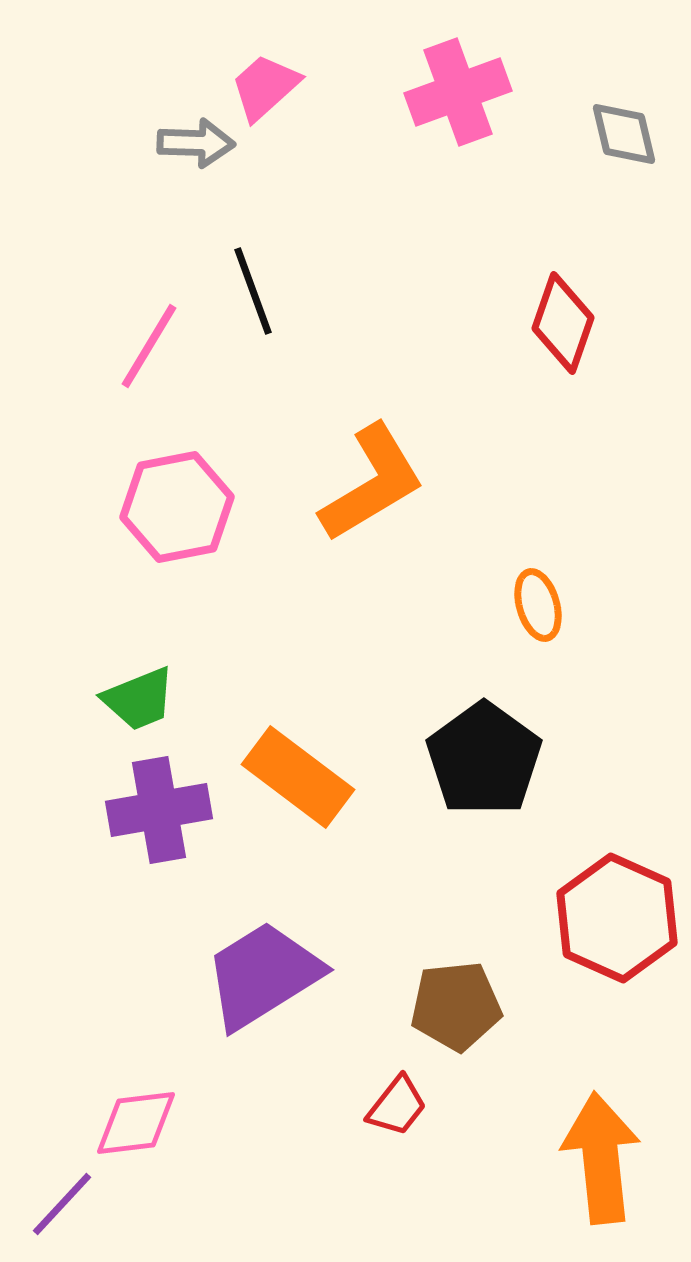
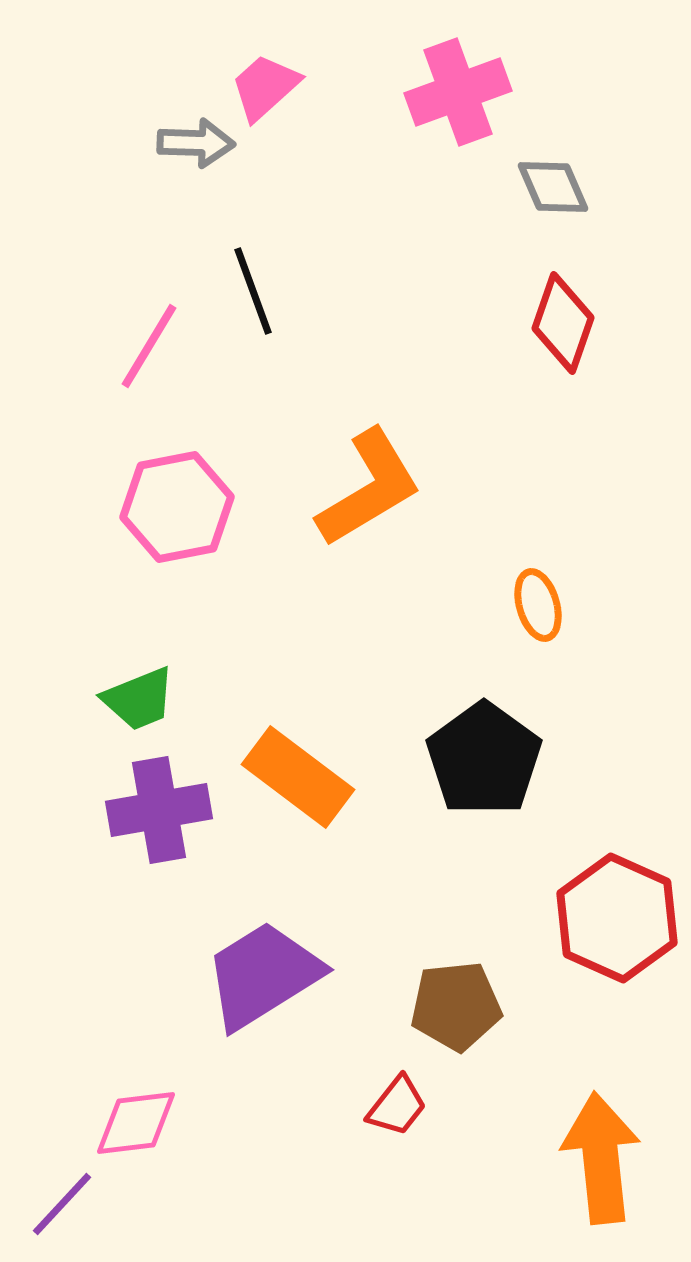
gray diamond: moved 71 px left, 53 px down; rotated 10 degrees counterclockwise
orange L-shape: moved 3 px left, 5 px down
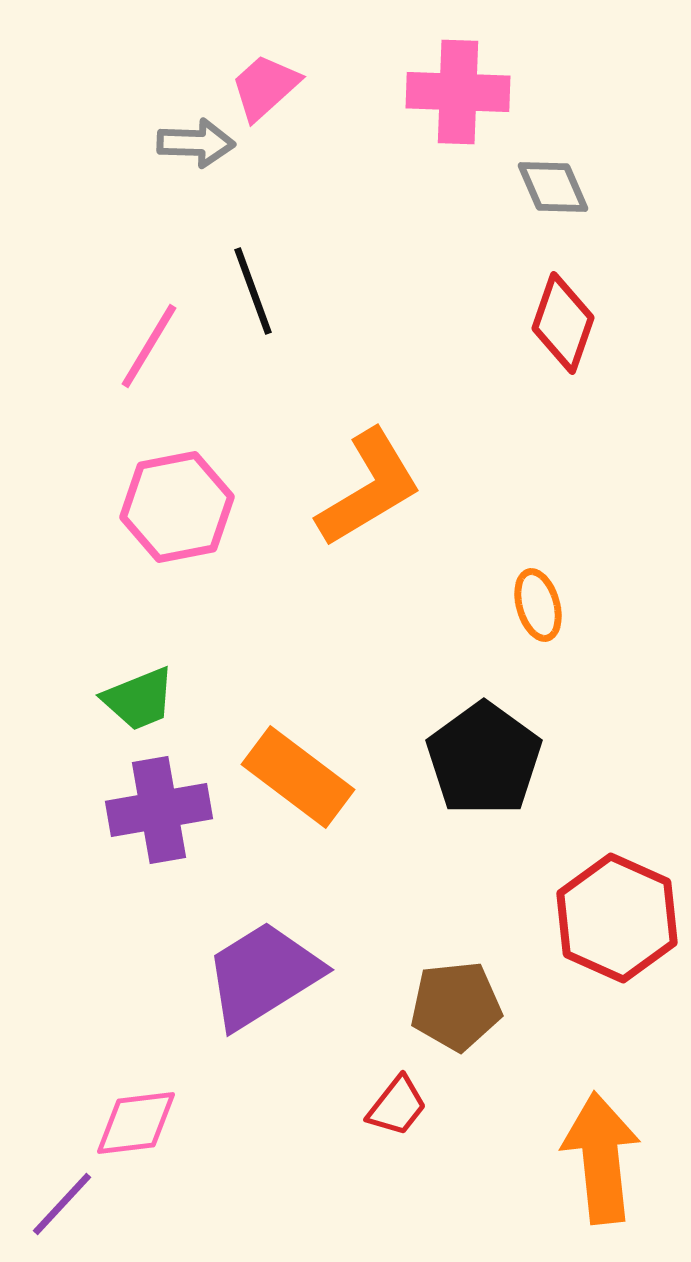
pink cross: rotated 22 degrees clockwise
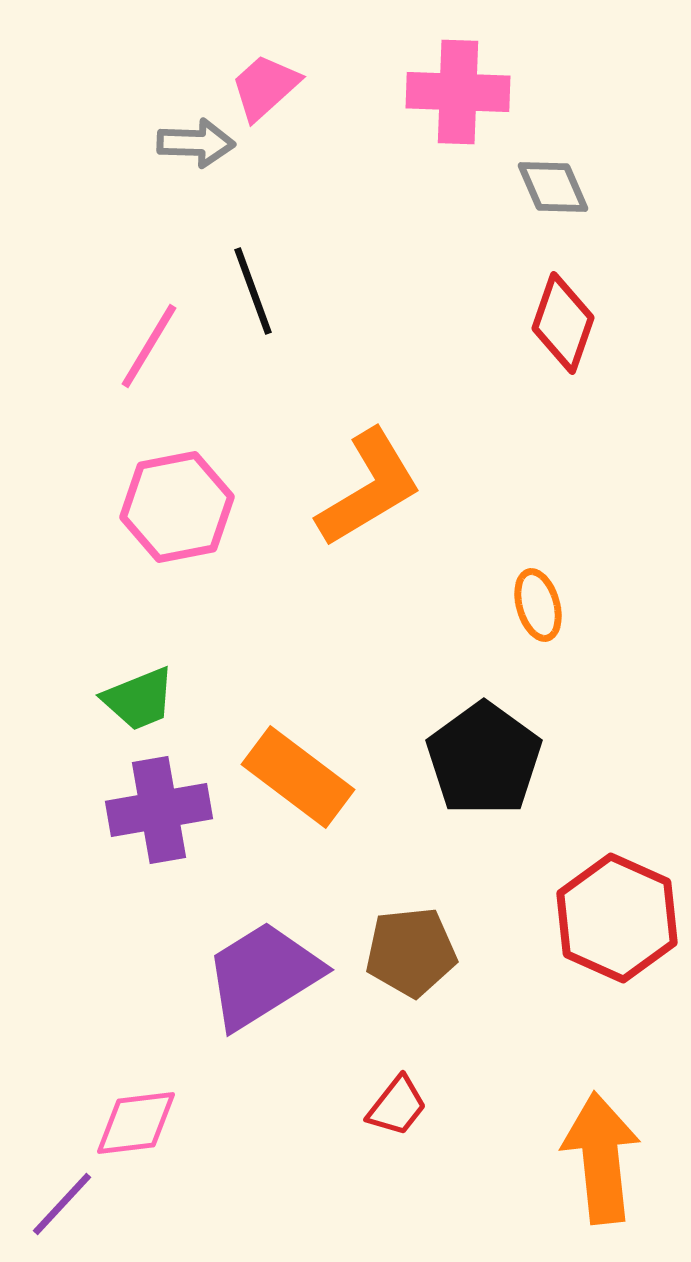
brown pentagon: moved 45 px left, 54 px up
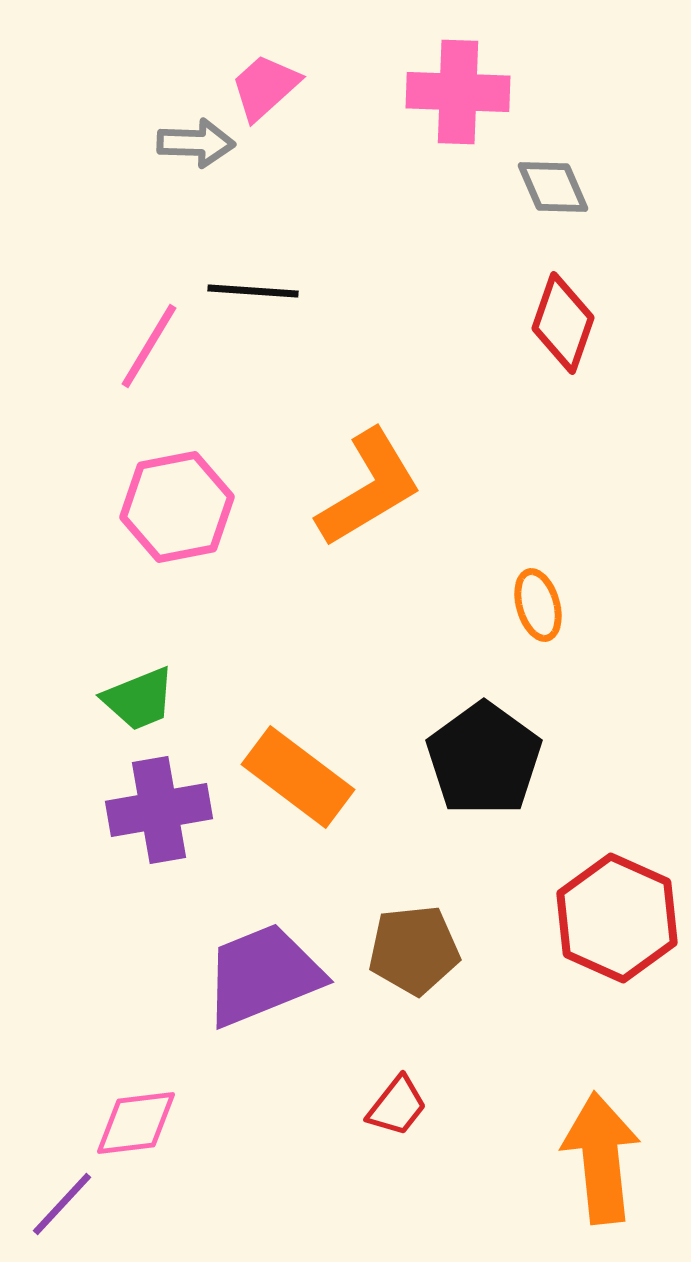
black line: rotated 66 degrees counterclockwise
brown pentagon: moved 3 px right, 2 px up
purple trapezoid: rotated 10 degrees clockwise
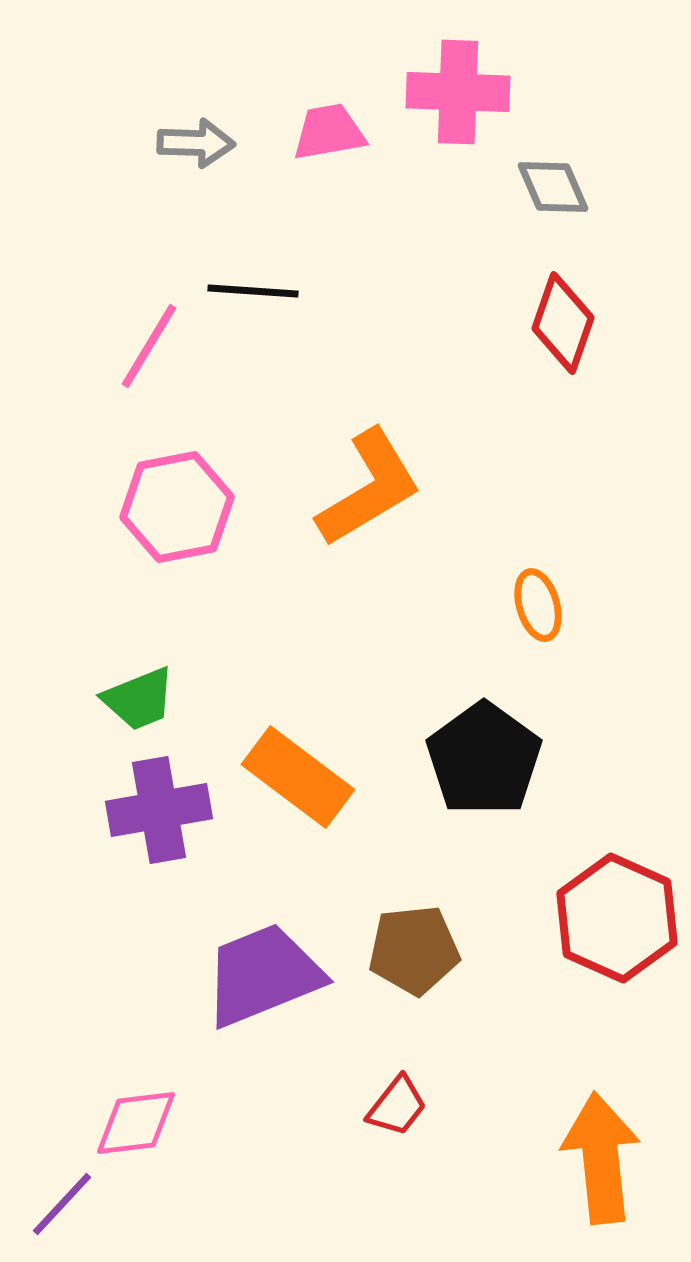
pink trapezoid: moved 64 px right, 45 px down; rotated 32 degrees clockwise
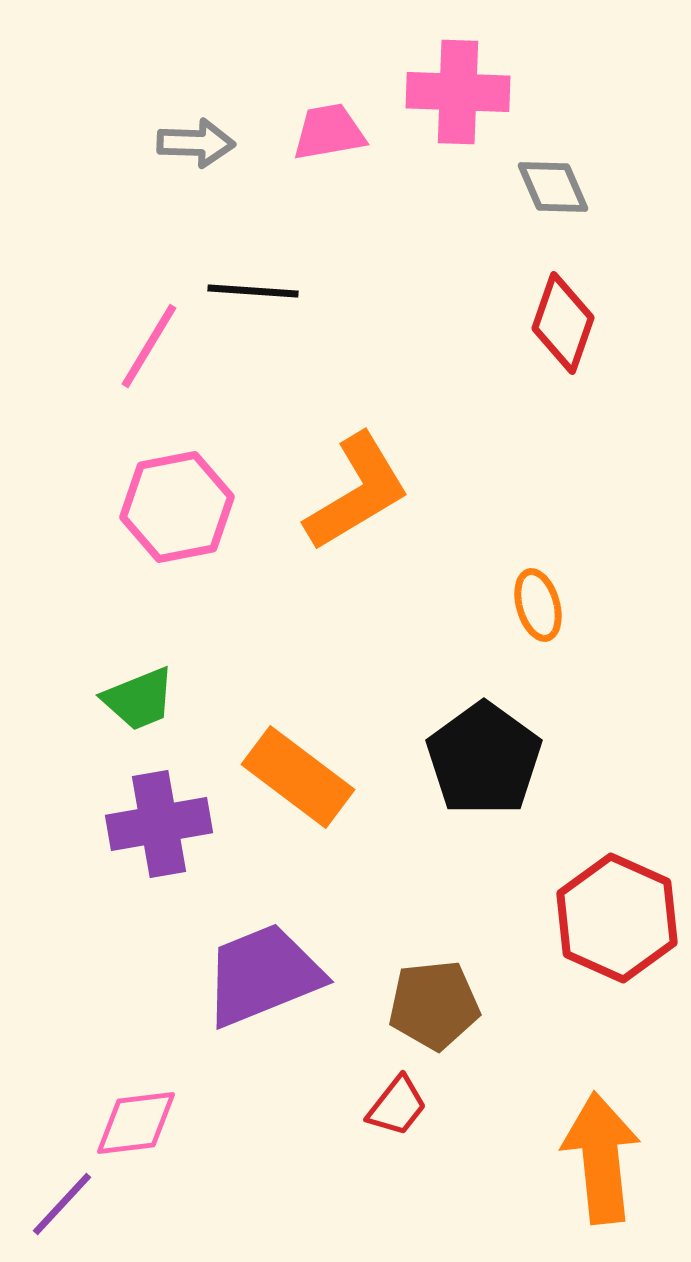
orange L-shape: moved 12 px left, 4 px down
purple cross: moved 14 px down
brown pentagon: moved 20 px right, 55 px down
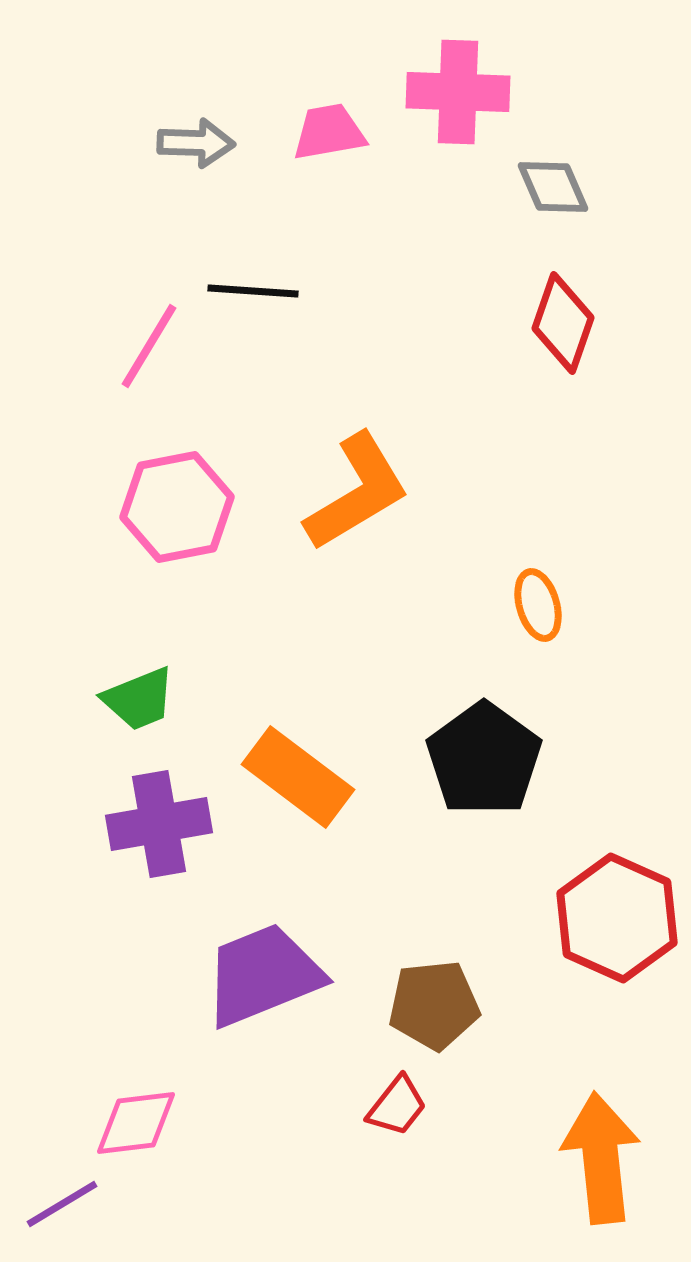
purple line: rotated 16 degrees clockwise
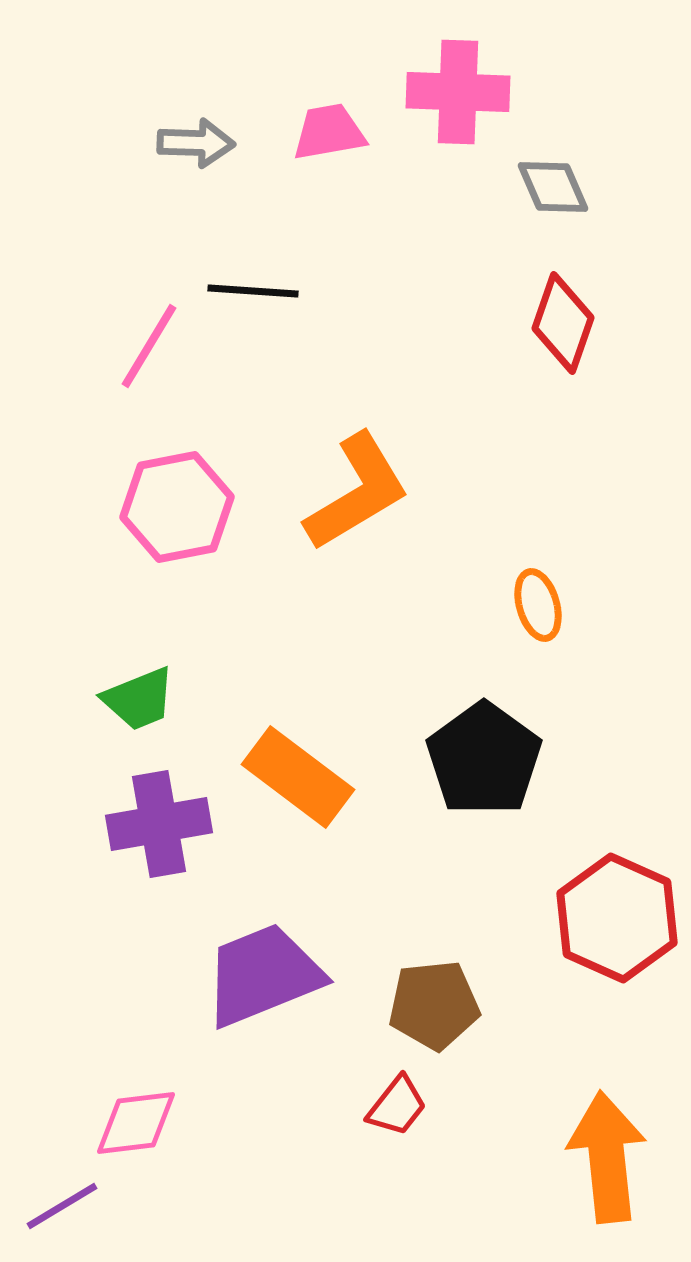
orange arrow: moved 6 px right, 1 px up
purple line: moved 2 px down
